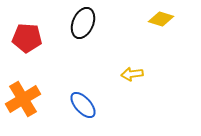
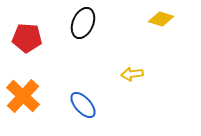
orange cross: moved 3 px up; rotated 16 degrees counterclockwise
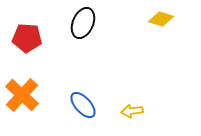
yellow arrow: moved 37 px down
orange cross: moved 1 px left, 1 px up
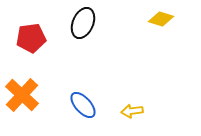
red pentagon: moved 4 px right; rotated 12 degrees counterclockwise
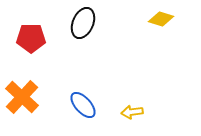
red pentagon: rotated 8 degrees clockwise
orange cross: moved 2 px down
yellow arrow: moved 1 px down
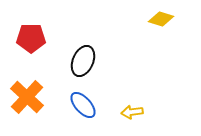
black ellipse: moved 38 px down
orange cross: moved 5 px right
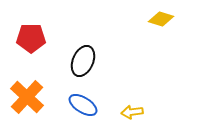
blue ellipse: rotated 16 degrees counterclockwise
